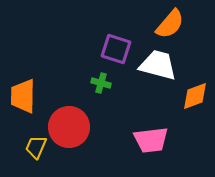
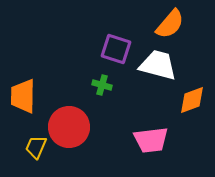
green cross: moved 1 px right, 2 px down
orange diamond: moved 3 px left, 4 px down
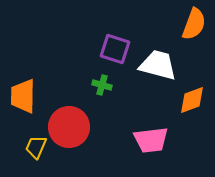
orange semicircle: moved 24 px right; rotated 20 degrees counterclockwise
purple square: moved 1 px left
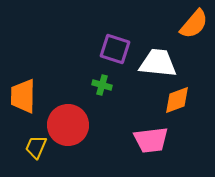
orange semicircle: rotated 20 degrees clockwise
white trapezoid: moved 2 px up; rotated 9 degrees counterclockwise
orange diamond: moved 15 px left
red circle: moved 1 px left, 2 px up
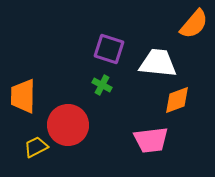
purple square: moved 6 px left
green cross: rotated 12 degrees clockwise
yellow trapezoid: rotated 40 degrees clockwise
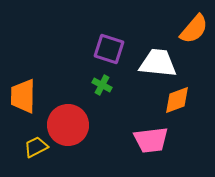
orange semicircle: moved 5 px down
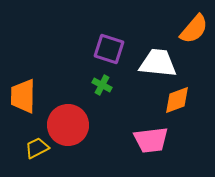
yellow trapezoid: moved 1 px right, 1 px down
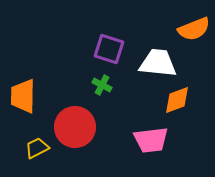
orange semicircle: rotated 28 degrees clockwise
red circle: moved 7 px right, 2 px down
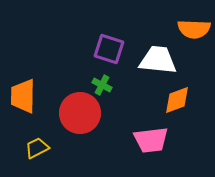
orange semicircle: rotated 24 degrees clockwise
white trapezoid: moved 3 px up
red circle: moved 5 px right, 14 px up
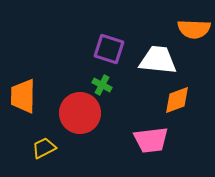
yellow trapezoid: moved 7 px right
